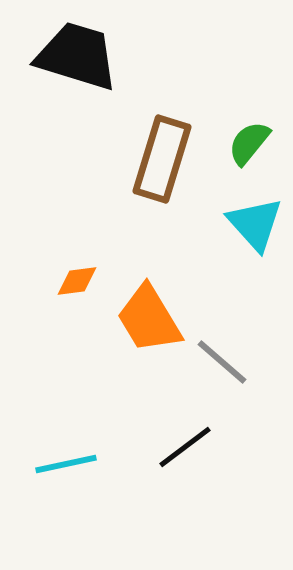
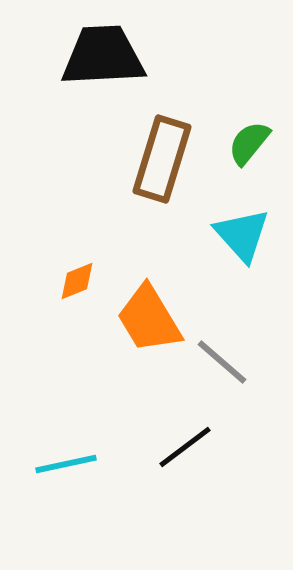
black trapezoid: moved 26 px right; rotated 20 degrees counterclockwise
cyan triangle: moved 13 px left, 11 px down
orange diamond: rotated 15 degrees counterclockwise
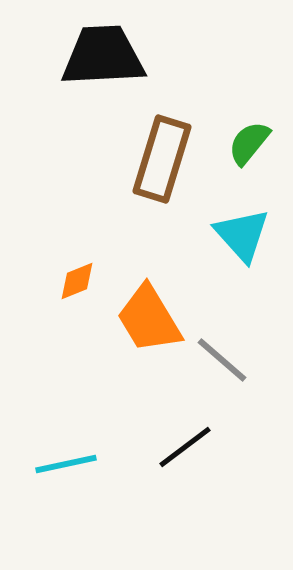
gray line: moved 2 px up
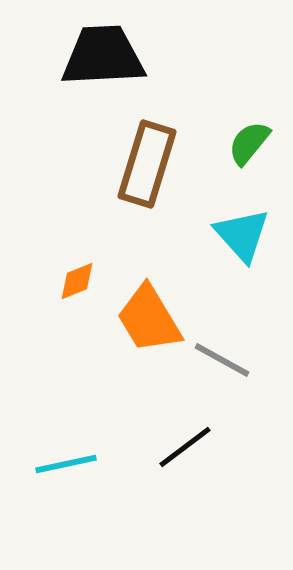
brown rectangle: moved 15 px left, 5 px down
gray line: rotated 12 degrees counterclockwise
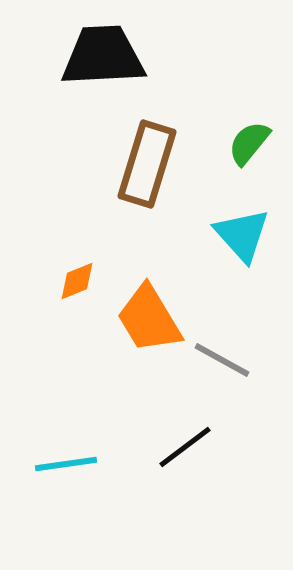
cyan line: rotated 4 degrees clockwise
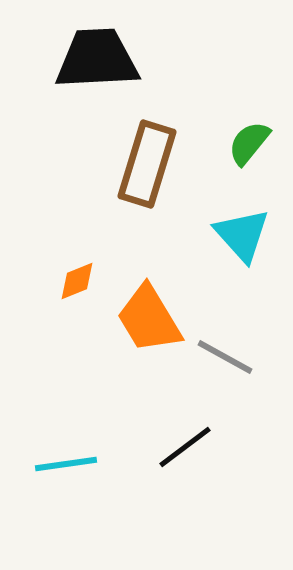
black trapezoid: moved 6 px left, 3 px down
gray line: moved 3 px right, 3 px up
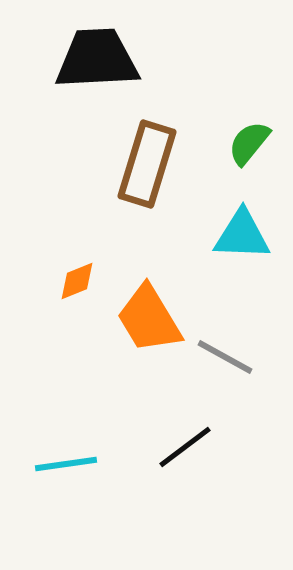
cyan triangle: rotated 46 degrees counterclockwise
